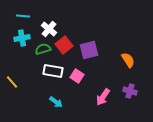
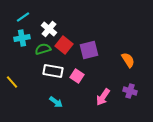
cyan line: moved 1 px down; rotated 40 degrees counterclockwise
red square: rotated 12 degrees counterclockwise
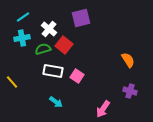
purple square: moved 8 px left, 32 px up
pink arrow: moved 12 px down
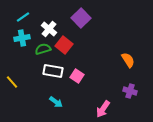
purple square: rotated 30 degrees counterclockwise
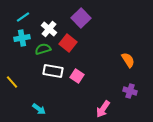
red square: moved 4 px right, 2 px up
cyan arrow: moved 17 px left, 7 px down
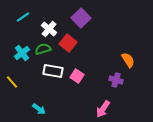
cyan cross: moved 15 px down; rotated 28 degrees counterclockwise
purple cross: moved 14 px left, 11 px up
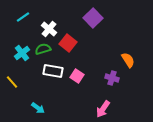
purple square: moved 12 px right
purple cross: moved 4 px left, 2 px up
cyan arrow: moved 1 px left, 1 px up
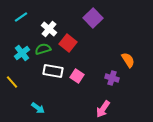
cyan line: moved 2 px left
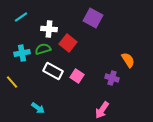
purple square: rotated 18 degrees counterclockwise
white cross: rotated 35 degrees counterclockwise
cyan cross: rotated 28 degrees clockwise
white rectangle: rotated 18 degrees clockwise
pink arrow: moved 1 px left, 1 px down
